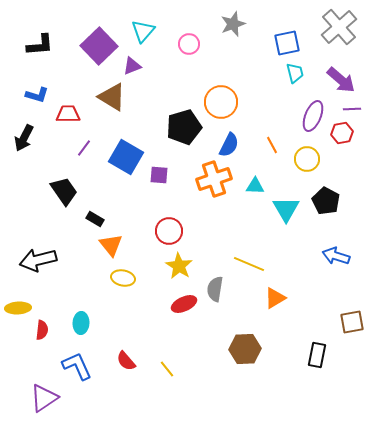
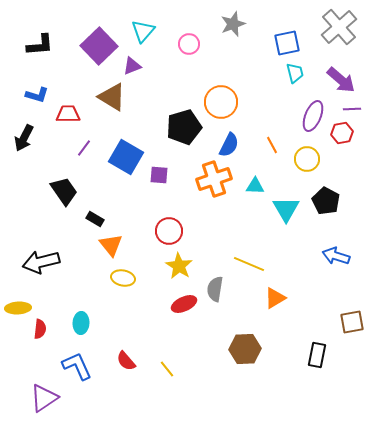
black arrow at (38, 260): moved 3 px right, 2 px down
red semicircle at (42, 330): moved 2 px left, 1 px up
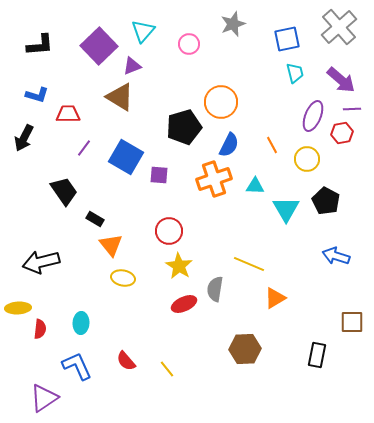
blue square at (287, 43): moved 4 px up
brown triangle at (112, 97): moved 8 px right
brown square at (352, 322): rotated 10 degrees clockwise
